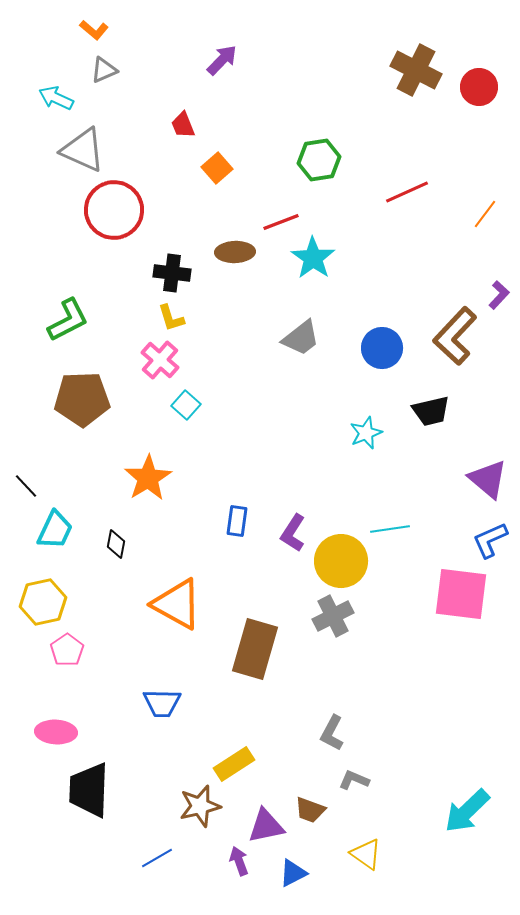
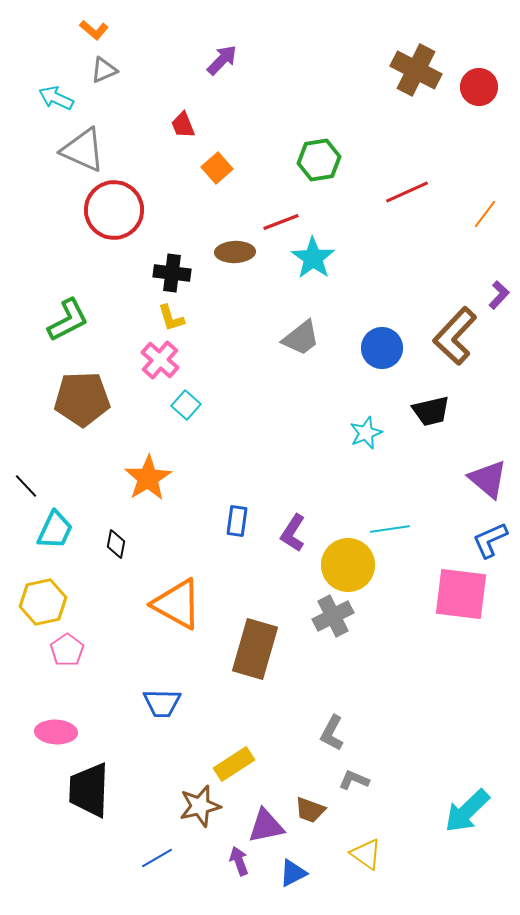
yellow circle at (341, 561): moved 7 px right, 4 px down
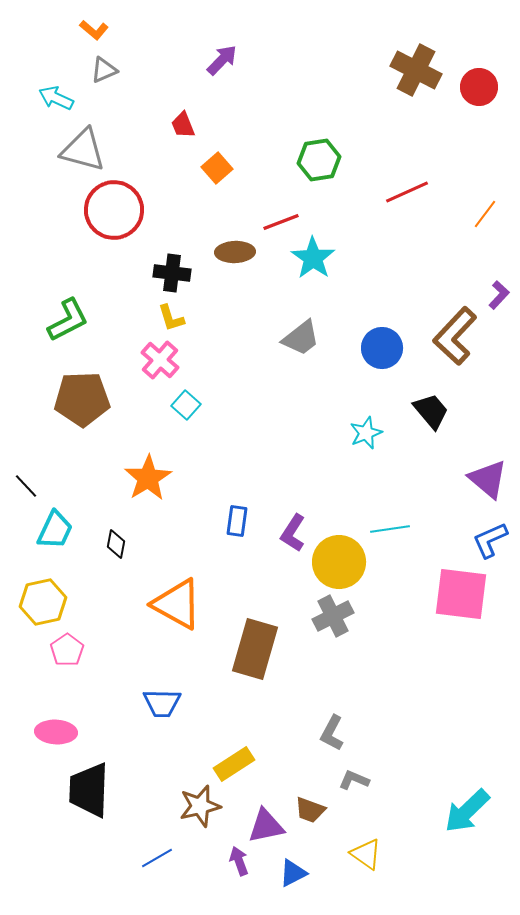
gray triangle at (83, 150): rotated 9 degrees counterclockwise
black trapezoid at (431, 411): rotated 117 degrees counterclockwise
yellow circle at (348, 565): moved 9 px left, 3 px up
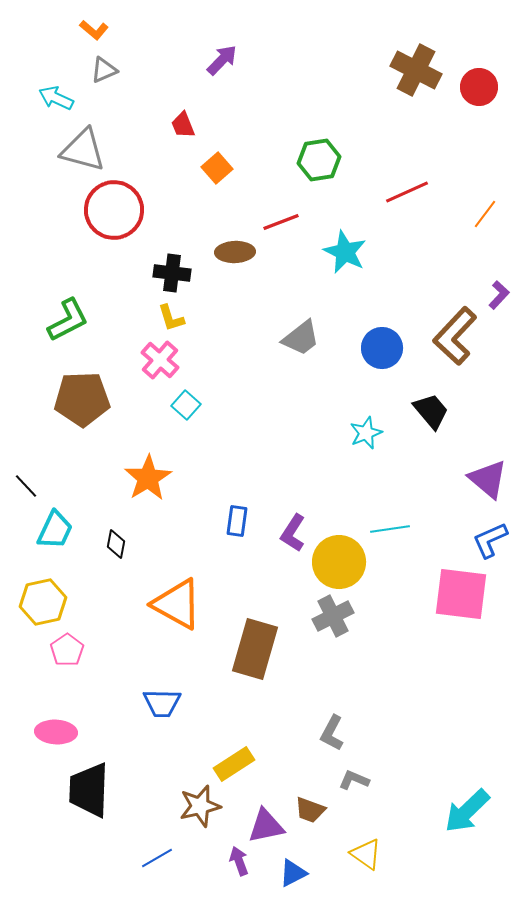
cyan star at (313, 258): moved 32 px right, 6 px up; rotated 9 degrees counterclockwise
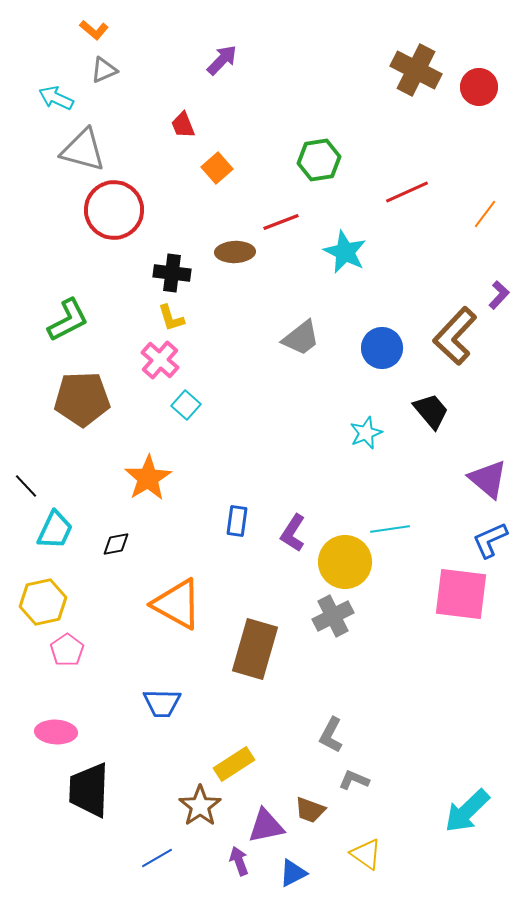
black diamond at (116, 544): rotated 68 degrees clockwise
yellow circle at (339, 562): moved 6 px right
gray L-shape at (332, 733): moved 1 px left, 2 px down
brown star at (200, 806): rotated 21 degrees counterclockwise
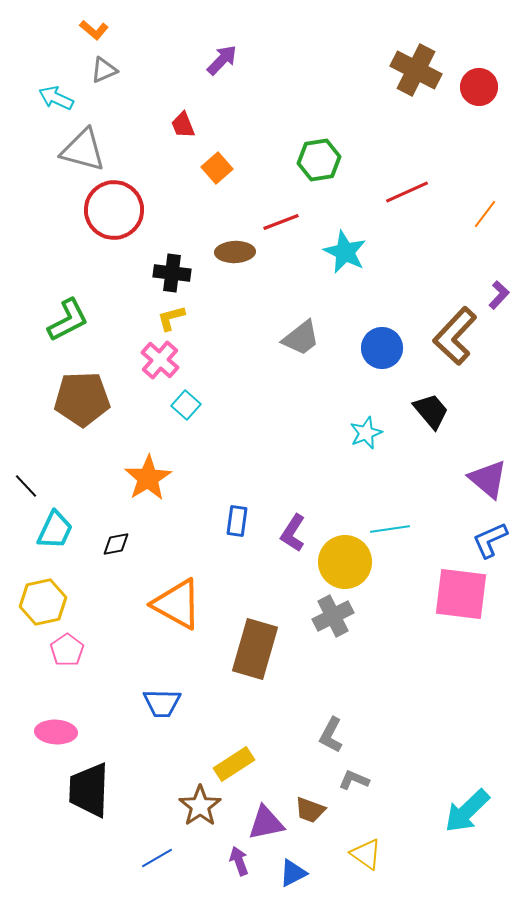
yellow L-shape at (171, 318): rotated 92 degrees clockwise
purple triangle at (266, 826): moved 3 px up
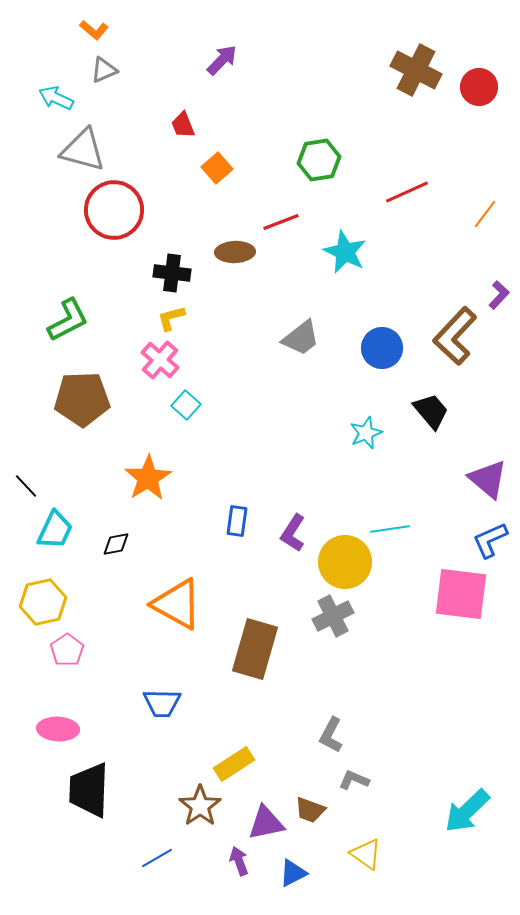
pink ellipse at (56, 732): moved 2 px right, 3 px up
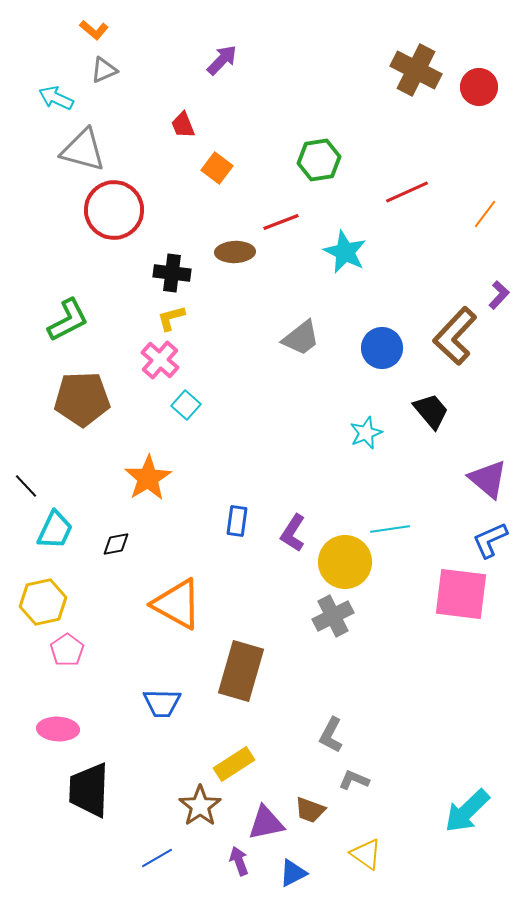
orange square at (217, 168): rotated 12 degrees counterclockwise
brown rectangle at (255, 649): moved 14 px left, 22 px down
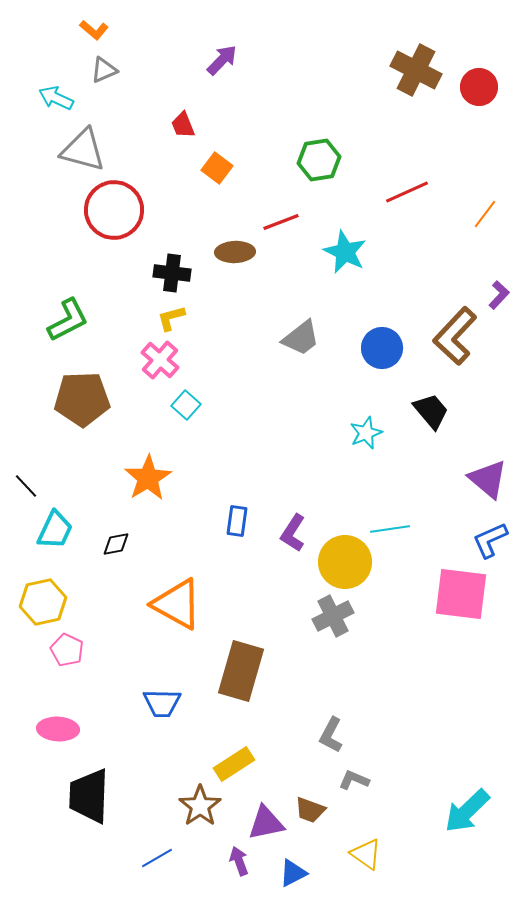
pink pentagon at (67, 650): rotated 12 degrees counterclockwise
black trapezoid at (89, 790): moved 6 px down
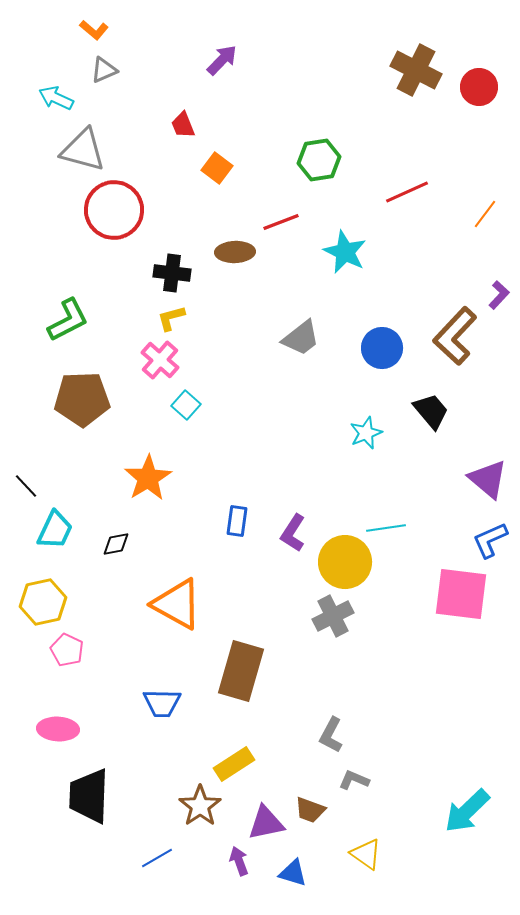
cyan line at (390, 529): moved 4 px left, 1 px up
blue triangle at (293, 873): rotated 44 degrees clockwise
